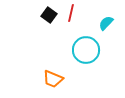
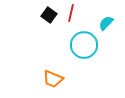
cyan circle: moved 2 px left, 5 px up
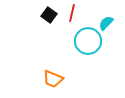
red line: moved 1 px right
cyan circle: moved 4 px right, 4 px up
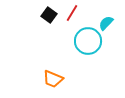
red line: rotated 18 degrees clockwise
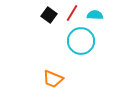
cyan semicircle: moved 11 px left, 8 px up; rotated 49 degrees clockwise
cyan circle: moved 7 px left
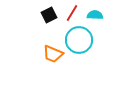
black square: rotated 28 degrees clockwise
cyan circle: moved 2 px left, 1 px up
orange trapezoid: moved 25 px up
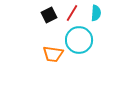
cyan semicircle: moved 1 px right, 2 px up; rotated 91 degrees clockwise
orange trapezoid: rotated 15 degrees counterclockwise
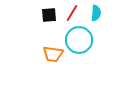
black square: rotated 21 degrees clockwise
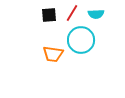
cyan semicircle: moved 1 px down; rotated 84 degrees clockwise
cyan circle: moved 2 px right
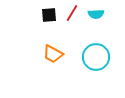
cyan circle: moved 15 px right, 17 px down
orange trapezoid: rotated 20 degrees clockwise
